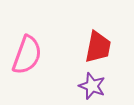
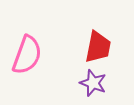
purple star: moved 1 px right, 3 px up
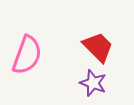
red trapezoid: rotated 56 degrees counterclockwise
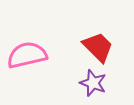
pink semicircle: rotated 123 degrees counterclockwise
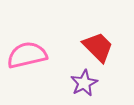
purple star: moved 9 px left; rotated 24 degrees clockwise
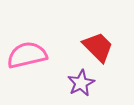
purple star: moved 3 px left
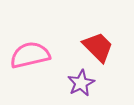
pink semicircle: moved 3 px right
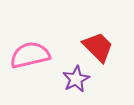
purple star: moved 5 px left, 4 px up
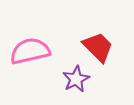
pink semicircle: moved 4 px up
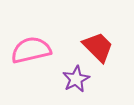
pink semicircle: moved 1 px right, 1 px up
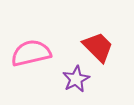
pink semicircle: moved 3 px down
